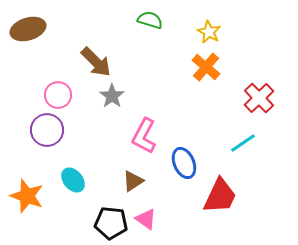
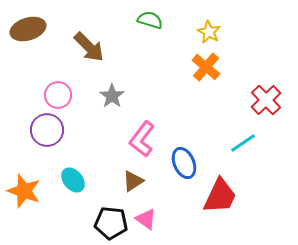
brown arrow: moved 7 px left, 15 px up
red cross: moved 7 px right, 2 px down
pink L-shape: moved 2 px left, 3 px down; rotated 9 degrees clockwise
orange star: moved 3 px left, 5 px up
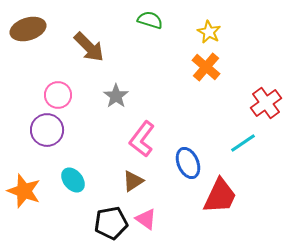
gray star: moved 4 px right
red cross: moved 3 px down; rotated 8 degrees clockwise
blue ellipse: moved 4 px right
black pentagon: rotated 16 degrees counterclockwise
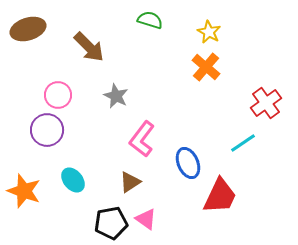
gray star: rotated 10 degrees counterclockwise
brown triangle: moved 3 px left, 1 px down
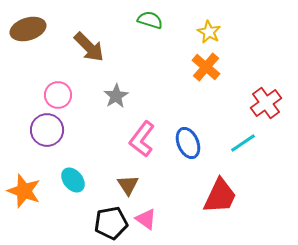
gray star: rotated 15 degrees clockwise
blue ellipse: moved 20 px up
brown triangle: moved 2 px left, 3 px down; rotated 30 degrees counterclockwise
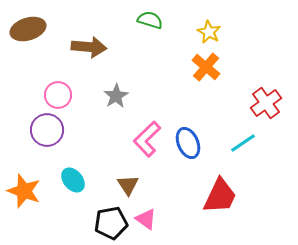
brown arrow: rotated 40 degrees counterclockwise
pink L-shape: moved 5 px right; rotated 9 degrees clockwise
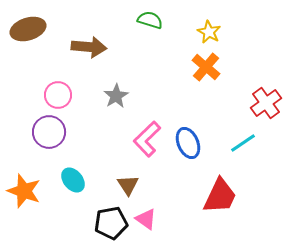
purple circle: moved 2 px right, 2 px down
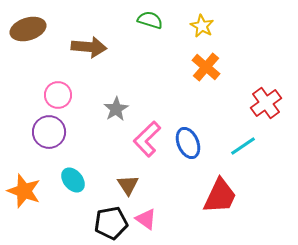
yellow star: moved 7 px left, 6 px up
gray star: moved 13 px down
cyan line: moved 3 px down
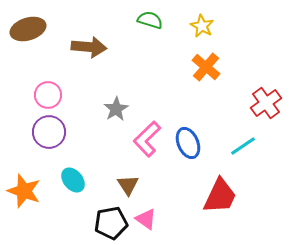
pink circle: moved 10 px left
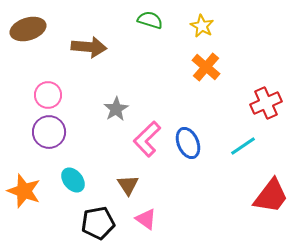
red cross: rotated 12 degrees clockwise
red trapezoid: moved 51 px right; rotated 12 degrees clockwise
black pentagon: moved 13 px left
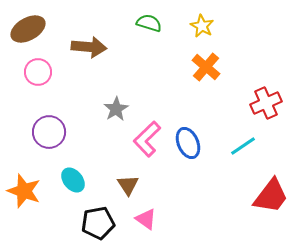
green semicircle: moved 1 px left, 3 px down
brown ellipse: rotated 12 degrees counterclockwise
pink circle: moved 10 px left, 23 px up
